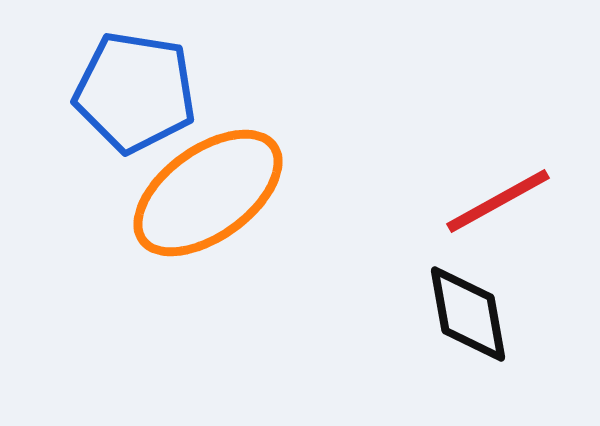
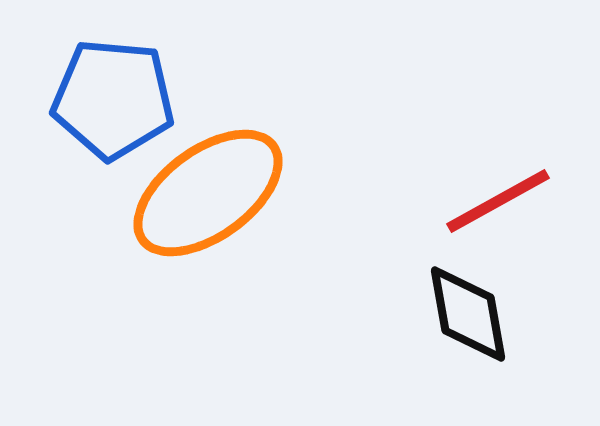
blue pentagon: moved 22 px left, 7 px down; rotated 4 degrees counterclockwise
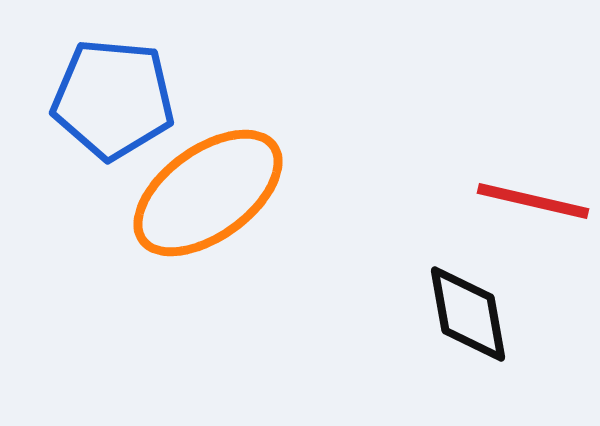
red line: moved 35 px right; rotated 42 degrees clockwise
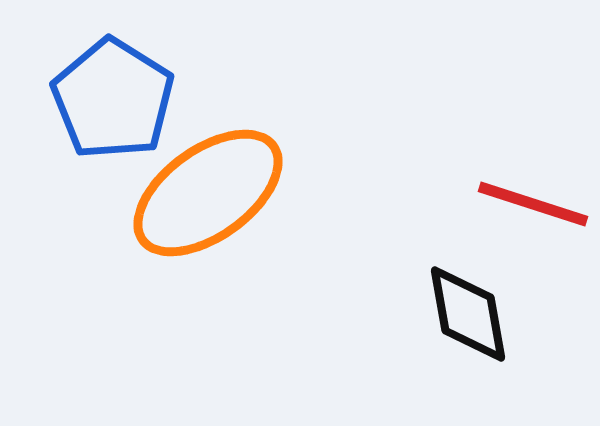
blue pentagon: rotated 27 degrees clockwise
red line: moved 3 px down; rotated 5 degrees clockwise
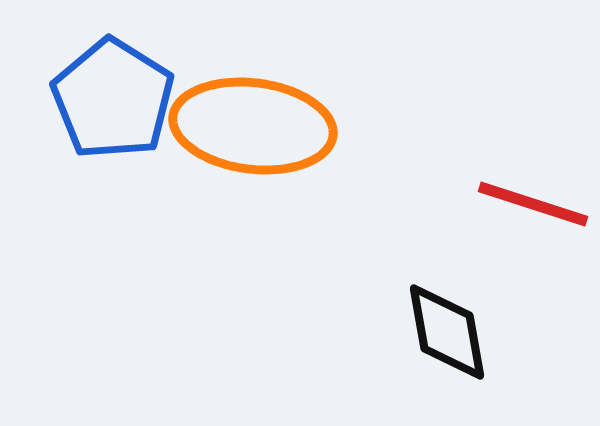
orange ellipse: moved 45 px right, 67 px up; rotated 43 degrees clockwise
black diamond: moved 21 px left, 18 px down
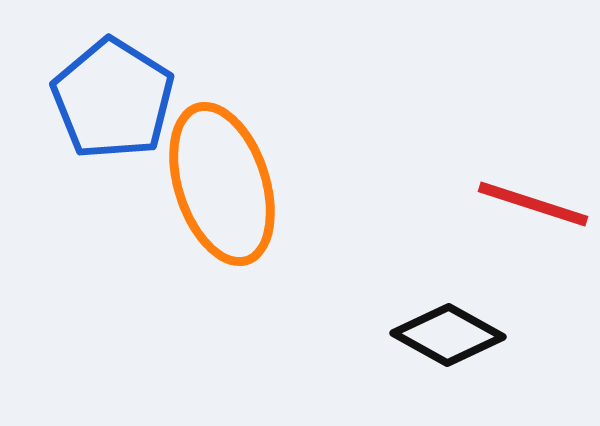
orange ellipse: moved 31 px left, 58 px down; rotated 65 degrees clockwise
black diamond: moved 1 px right, 3 px down; rotated 51 degrees counterclockwise
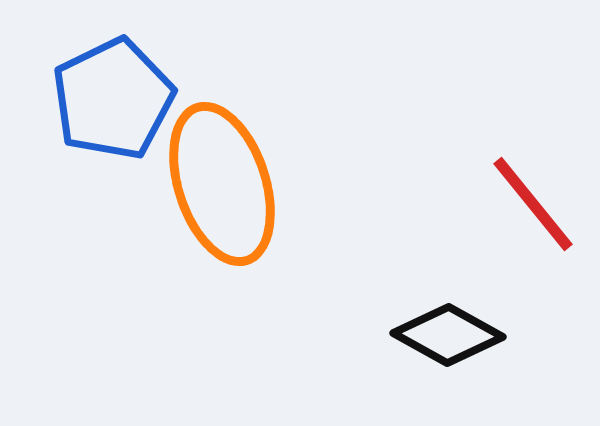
blue pentagon: rotated 14 degrees clockwise
red line: rotated 33 degrees clockwise
